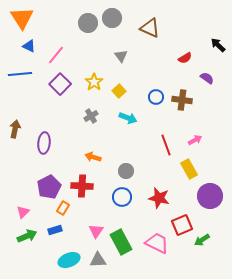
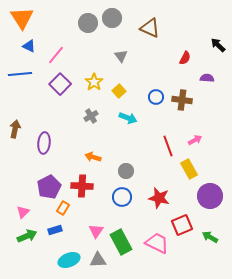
red semicircle at (185, 58): rotated 32 degrees counterclockwise
purple semicircle at (207, 78): rotated 32 degrees counterclockwise
red line at (166, 145): moved 2 px right, 1 px down
green arrow at (202, 240): moved 8 px right, 3 px up; rotated 63 degrees clockwise
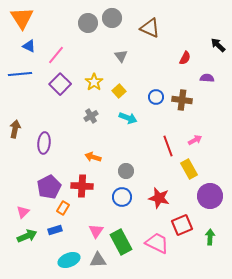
green arrow at (210, 237): rotated 63 degrees clockwise
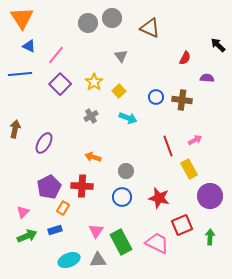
purple ellipse at (44, 143): rotated 25 degrees clockwise
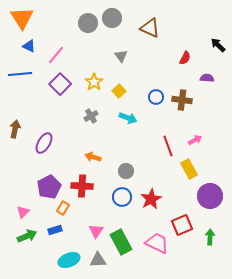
red star at (159, 198): moved 8 px left, 1 px down; rotated 30 degrees clockwise
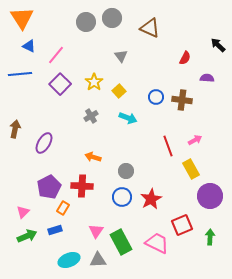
gray circle at (88, 23): moved 2 px left, 1 px up
yellow rectangle at (189, 169): moved 2 px right
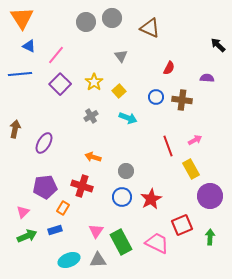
red semicircle at (185, 58): moved 16 px left, 10 px down
red cross at (82, 186): rotated 15 degrees clockwise
purple pentagon at (49, 187): moved 4 px left; rotated 20 degrees clockwise
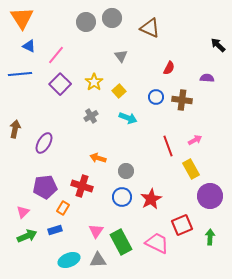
orange arrow at (93, 157): moved 5 px right, 1 px down
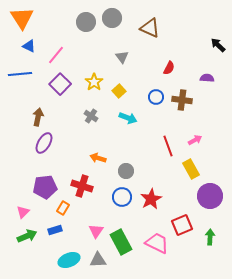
gray triangle at (121, 56): moved 1 px right, 1 px down
gray cross at (91, 116): rotated 24 degrees counterclockwise
brown arrow at (15, 129): moved 23 px right, 12 px up
